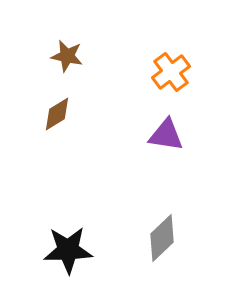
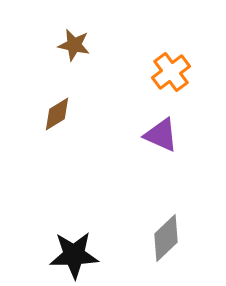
brown star: moved 7 px right, 11 px up
purple triangle: moved 5 px left; rotated 15 degrees clockwise
gray diamond: moved 4 px right
black star: moved 6 px right, 5 px down
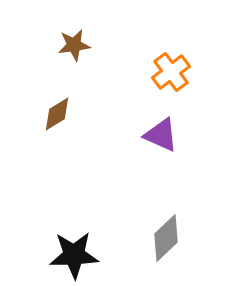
brown star: rotated 20 degrees counterclockwise
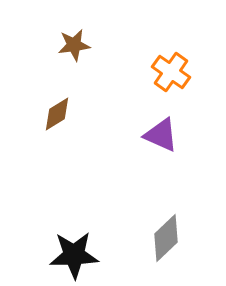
orange cross: rotated 18 degrees counterclockwise
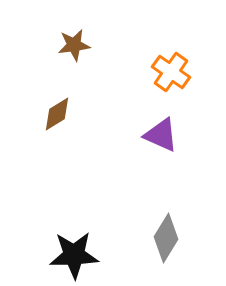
gray diamond: rotated 15 degrees counterclockwise
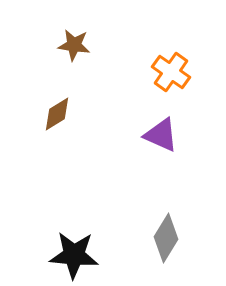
brown star: rotated 16 degrees clockwise
black star: rotated 6 degrees clockwise
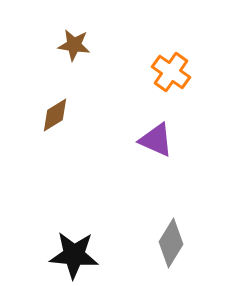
brown diamond: moved 2 px left, 1 px down
purple triangle: moved 5 px left, 5 px down
gray diamond: moved 5 px right, 5 px down
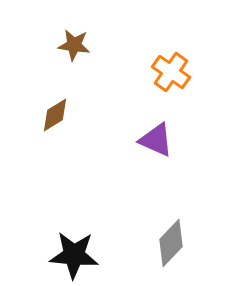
gray diamond: rotated 12 degrees clockwise
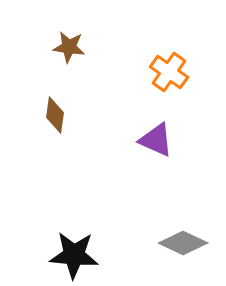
brown star: moved 5 px left, 2 px down
orange cross: moved 2 px left
brown diamond: rotated 51 degrees counterclockwise
gray diamond: moved 12 px right; rotated 72 degrees clockwise
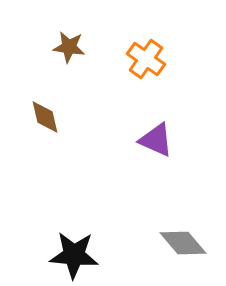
orange cross: moved 23 px left, 13 px up
brown diamond: moved 10 px left, 2 px down; rotated 21 degrees counterclockwise
gray diamond: rotated 24 degrees clockwise
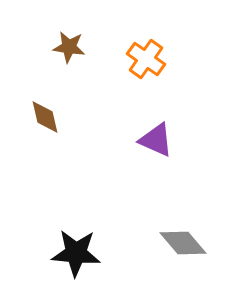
black star: moved 2 px right, 2 px up
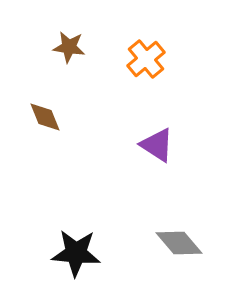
orange cross: rotated 15 degrees clockwise
brown diamond: rotated 9 degrees counterclockwise
purple triangle: moved 1 px right, 5 px down; rotated 9 degrees clockwise
gray diamond: moved 4 px left
